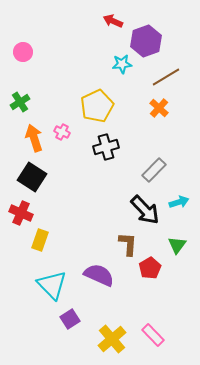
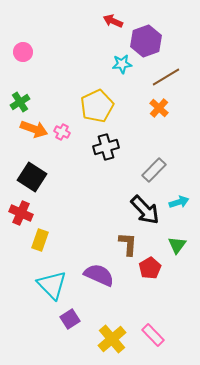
orange arrow: moved 9 px up; rotated 128 degrees clockwise
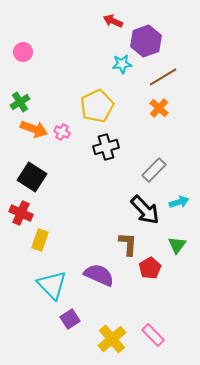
brown line: moved 3 px left
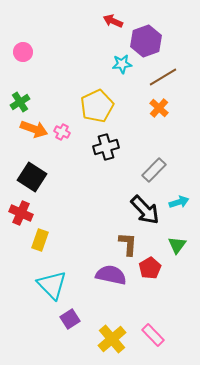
purple semicircle: moved 12 px right; rotated 12 degrees counterclockwise
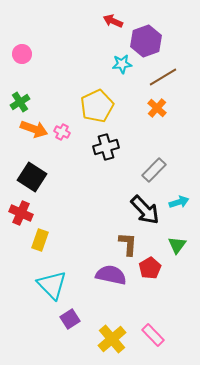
pink circle: moved 1 px left, 2 px down
orange cross: moved 2 px left
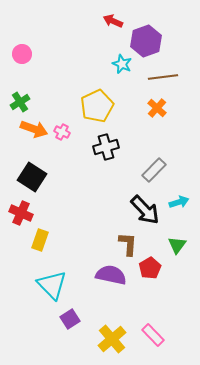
cyan star: rotated 30 degrees clockwise
brown line: rotated 24 degrees clockwise
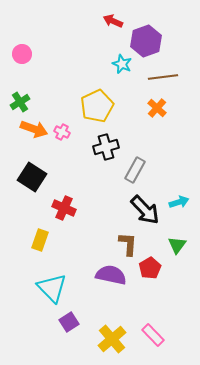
gray rectangle: moved 19 px left; rotated 15 degrees counterclockwise
red cross: moved 43 px right, 5 px up
cyan triangle: moved 3 px down
purple square: moved 1 px left, 3 px down
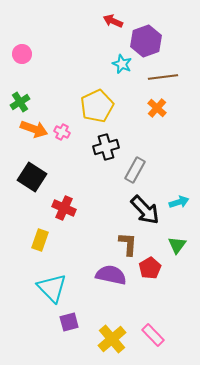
purple square: rotated 18 degrees clockwise
